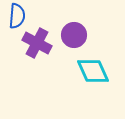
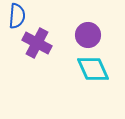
purple circle: moved 14 px right
cyan diamond: moved 2 px up
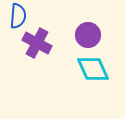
blue semicircle: moved 1 px right
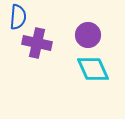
blue semicircle: moved 1 px down
purple cross: rotated 16 degrees counterclockwise
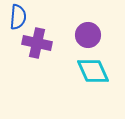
cyan diamond: moved 2 px down
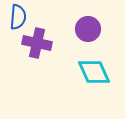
purple circle: moved 6 px up
cyan diamond: moved 1 px right, 1 px down
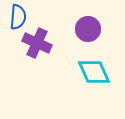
purple cross: rotated 12 degrees clockwise
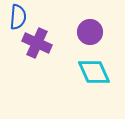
purple circle: moved 2 px right, 3 px down
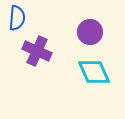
blue semicircle: moved 1 px left, 1 px down
purple cross: moved 8 px down
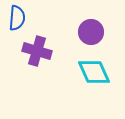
purple circle: moved 1 px right
purple cross: rotated 8 degrees counterclockwise
